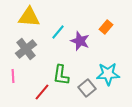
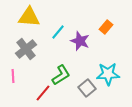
green L-shape: rotated 130 degrees counterclockwise
red line: moved 1 px right, 1 px down
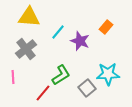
pink line: moved 1 px down
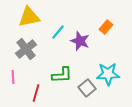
yellow triangle: rotated 15 degrees counterclockwise
green L-shape: moved 1 px right; rotated 30 degrees clockwise
red line: moved 7 px left; rotated 24 degrees counterclockwise
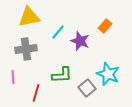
orange rectangle: moved 1 px left, 1 px up
gray cross: rotated 30 degrees clockwise
cyan star: rotated 25 degrees clockwise
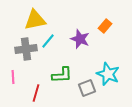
yellow triangle: moved 6 px right, 3 px down
cyan line: moved 10 px left, 9 px down
purple star: moved 2 px up
gray square: rotated 18 degrees clockwise
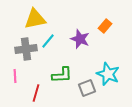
yellow triangle: moved 1 px up
pink line: moved 2 px right, 1 px up
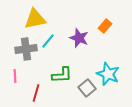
purple star: moved 1 px left, 1 px up
gray square: rotated 18 degrees counterclockwise
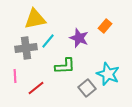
gray cross: moved 1 px up
green L-shape: moved 3 px right, 9 px up
red line: moved 5 px up; rotated 36 degrees clockwise
